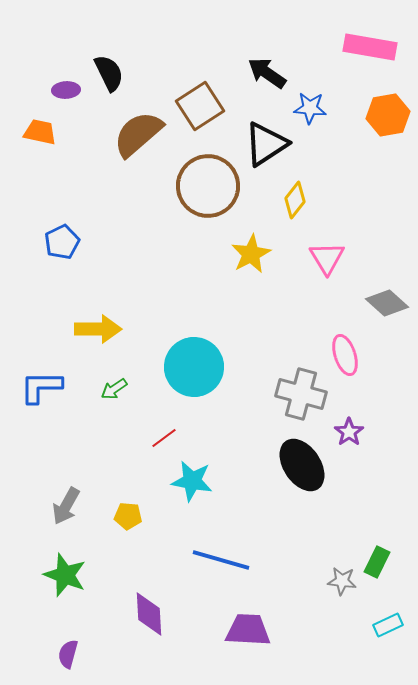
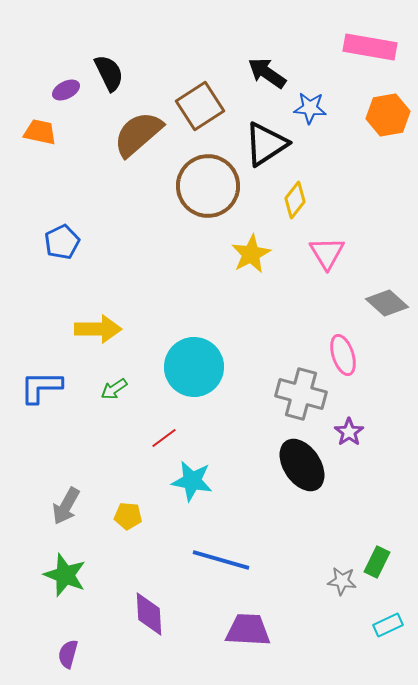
purple ellipse: rotated 24 degrees counterclockwise
pink triangle: moved 5 px up
pink ellipse: moved 2 px left
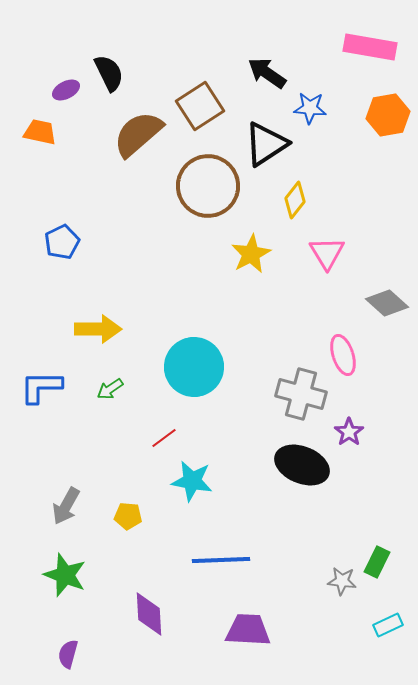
green arrow: moved 4 px left
black ellipse: rotated 34 degrees counterclockwise
blue line: rotated 18 degrees counterclockwise
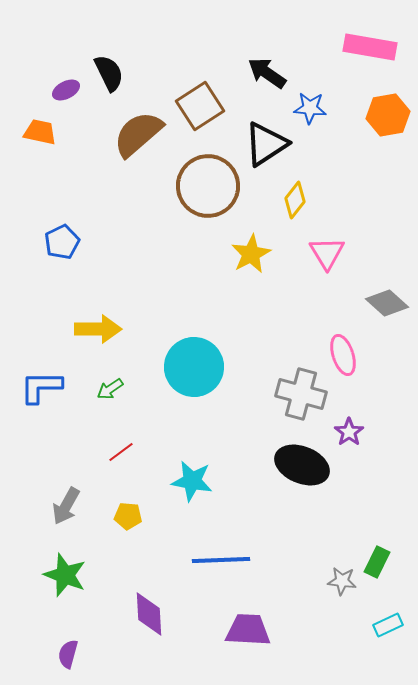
red line: moved 43 px left, 14 px down
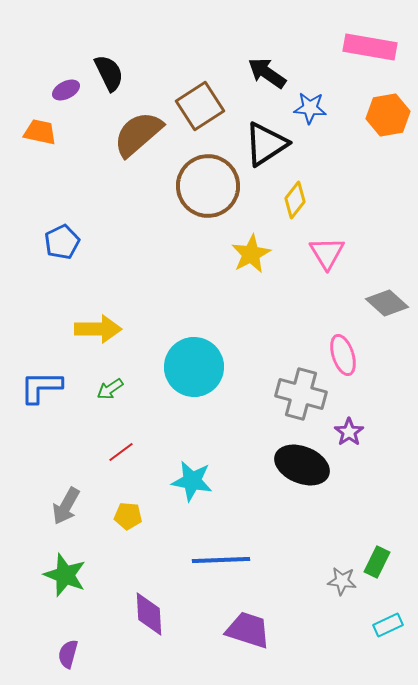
purple trapezoid: rotated 15 degrees clockwise
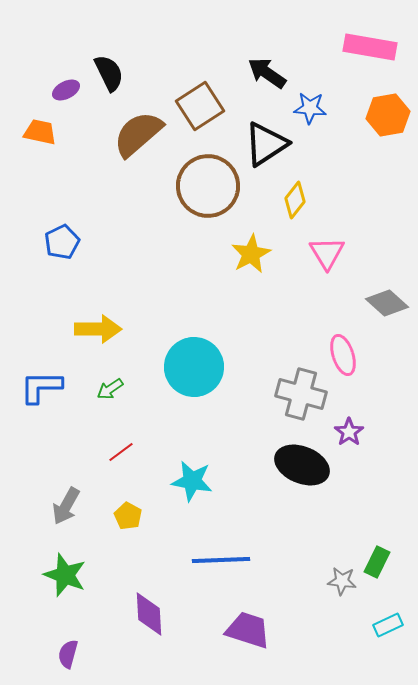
yellow pentagon: rotated 24 degrees clockwise
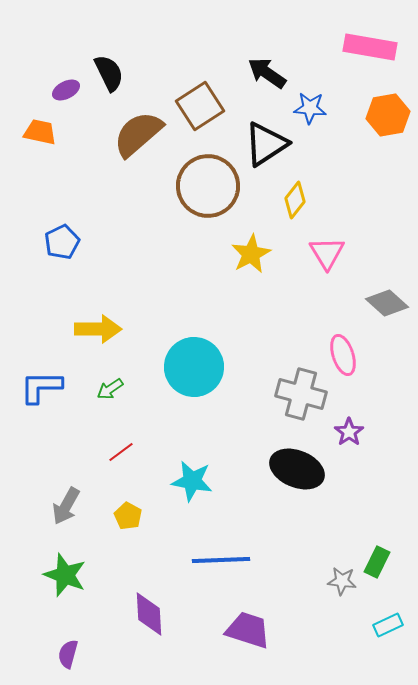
black ellipse: moved 5 px left, 4 px down
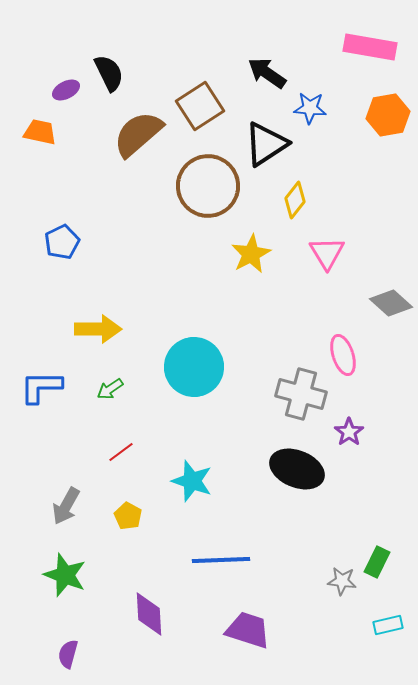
gray diamond: moved 4 px right
cyan star: rotated 9 degrees clockwise
cyan rectangle: rotated 12 degrees clockwise
